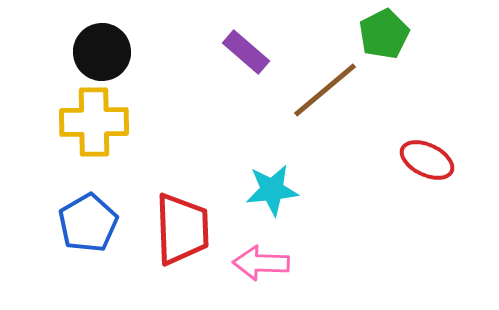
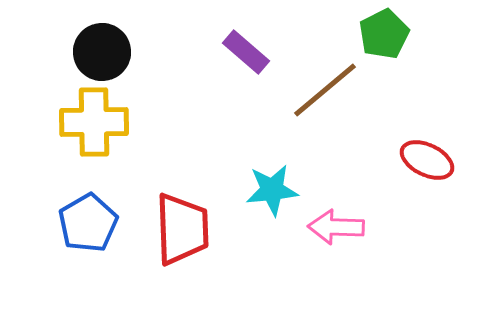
pink arrow: moved 75 px right, 36 px up
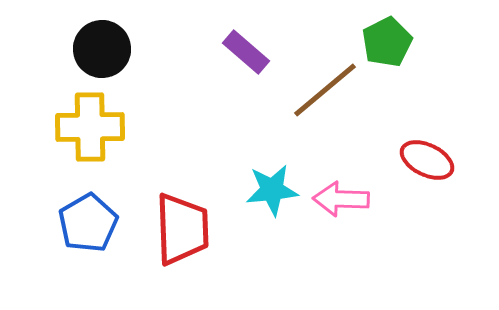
green pentagon: moved 3 px right, 8 px down
black circle: moved 3 px up
yellow cross: moved 4 px left, 5 px down
pink arrow: moved 5 px right, 28 px up
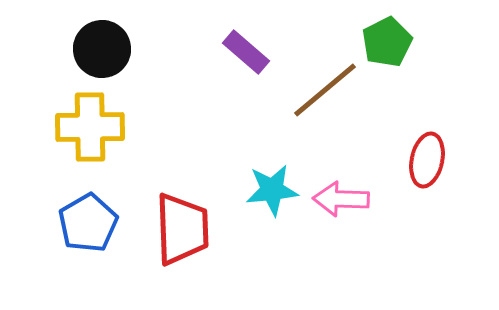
red ellipse: rotated 76 degrees clockwise
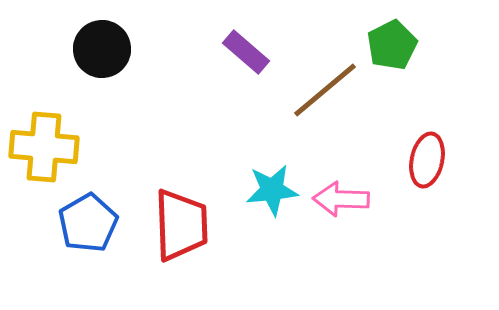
green pentagon: moved 5 px right, 3 px down
yellow cross: moved 46 px left, 20 px down; rotated 6 degrees clockwise
red trapezoid: moved 1 px left, 4 px up
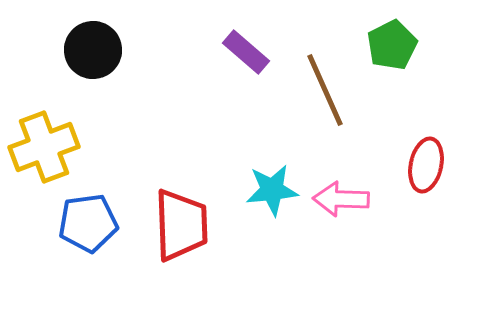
black circle: moved 9 px left, 1 px down
brown line: rotated 74 degrees counterclockwise
yellow cross: rotated 26 degrees counterclockwise
red ellipse: moved 1 px left, 5 px down
blue pentagon: rotated 22 degrees clockwise
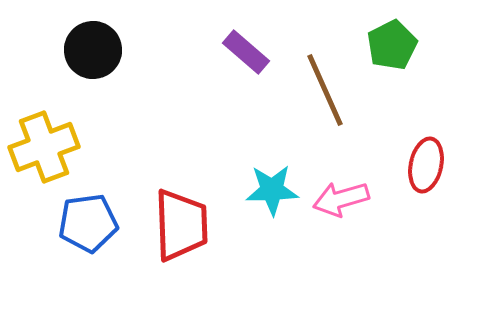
cyan star: rotated 4 degrees clockwise
pink arrow: rotated 18 degrees counterclockwise
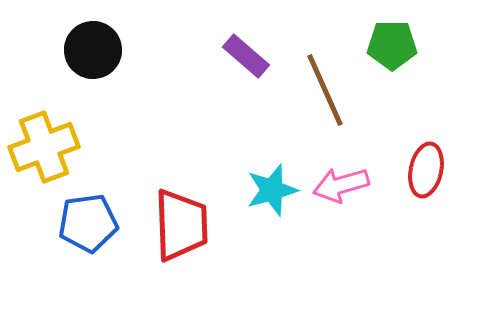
green pentagon: rotated 27 degrees clockwise
purple rectangle: moved 4 px down
red ellipse: moved 5 px down
cyan star: rotated 14 degrees counterclockwise
pink arrow: moved 14 px up
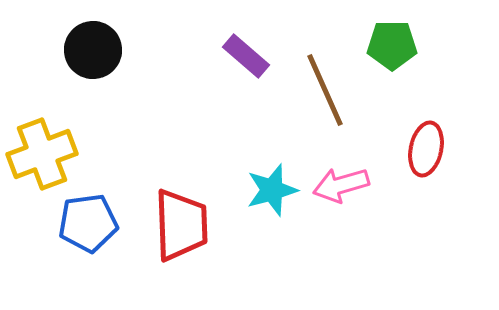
yellow cross: moved 2 px left, 7 px down
red ellipse: moved 21 px up
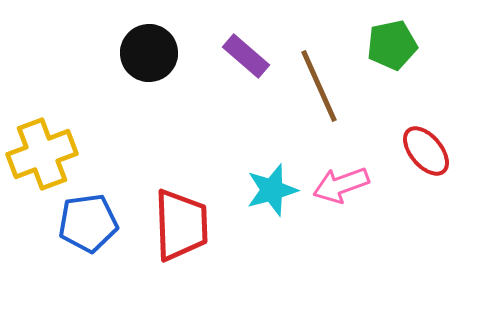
green pentagon: rotated 12 degrees counterclockwise
black circle: moved 56 px right, 3 px down
brown line: moved 6 px left, 4 px up
red ellipse: moved 2 px down; rotated 52 degrees counterclockwise
pink arrow: rotated 4 degrees counterclockwise
